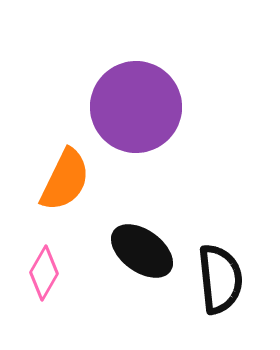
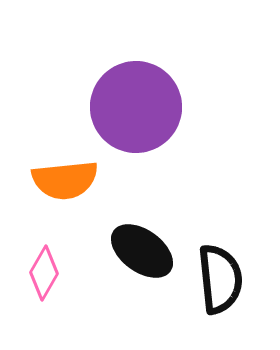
orange semicircle: rotated 58 degrees clockwise
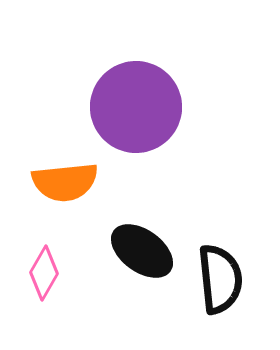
orange semicircle: moved 2 px down
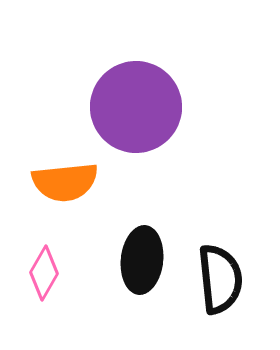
black ellipse: moved 9 px down; rotated 60 degrees clockwise
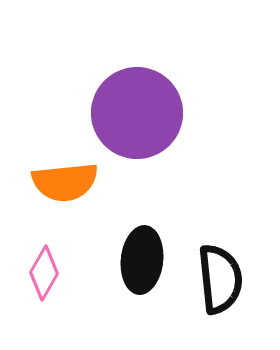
purple circle: moved 1 px right, 6 px down
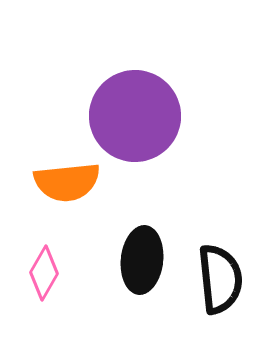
purple circle: moved 2 px left, 3 px down
orange semicircle: moved 2 px right
